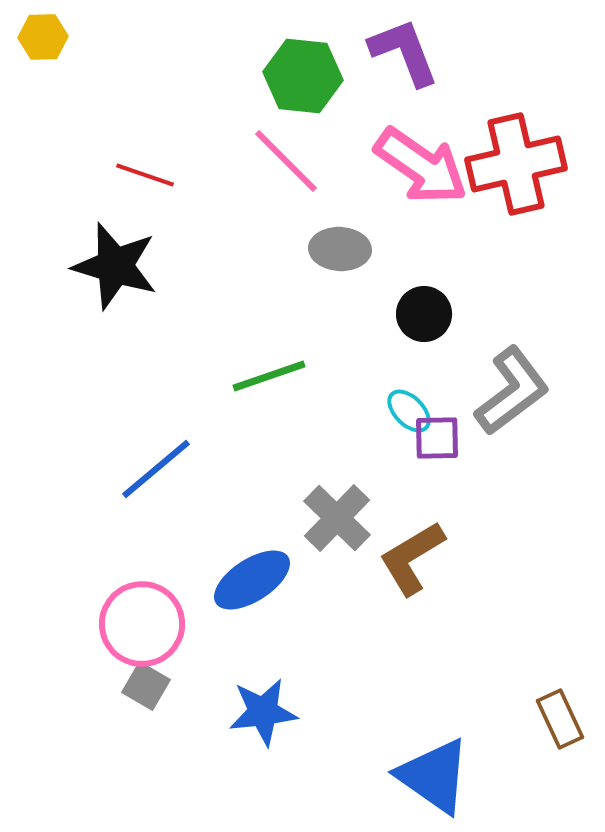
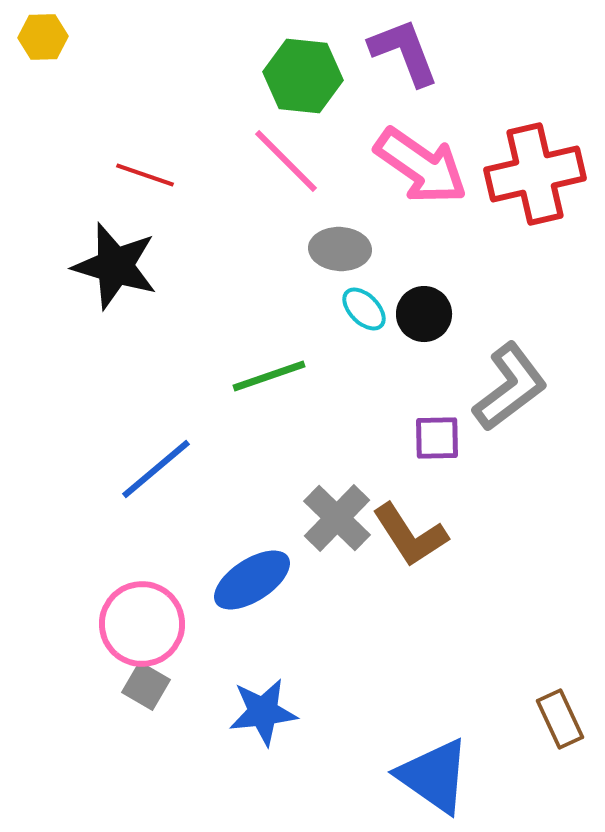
red cross: moved 19 px right, 10 px down
gray L-shape: moved 2 px left, 4 px up
cyan ellipse: moved 45 px left, 102 px up
brown L-shape: moved 2 px left, 23 px up; rotated 92 degrees counterclockwise
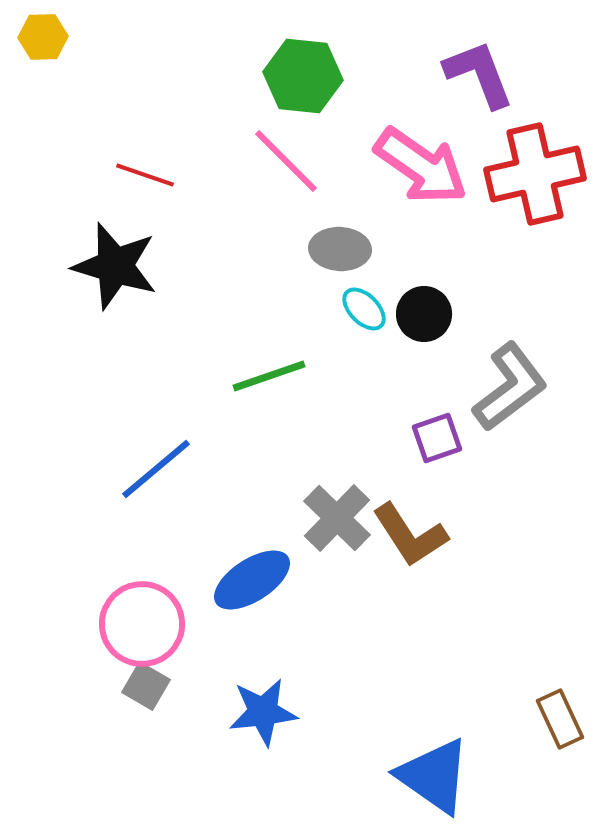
purple L-shape: moved 75 px right, 22 px down
purple square: rotated 18 degrees counterclockwise
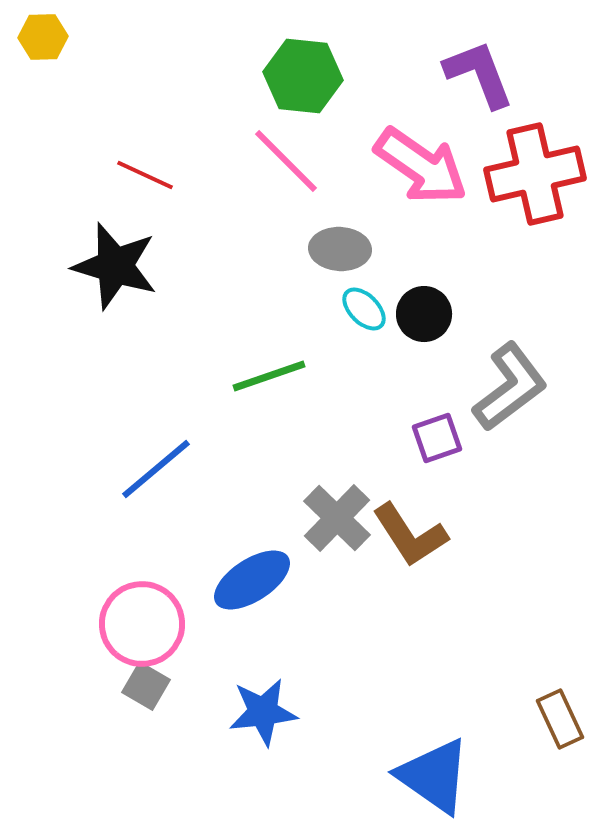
red line: rotated 6 degrees clockwise
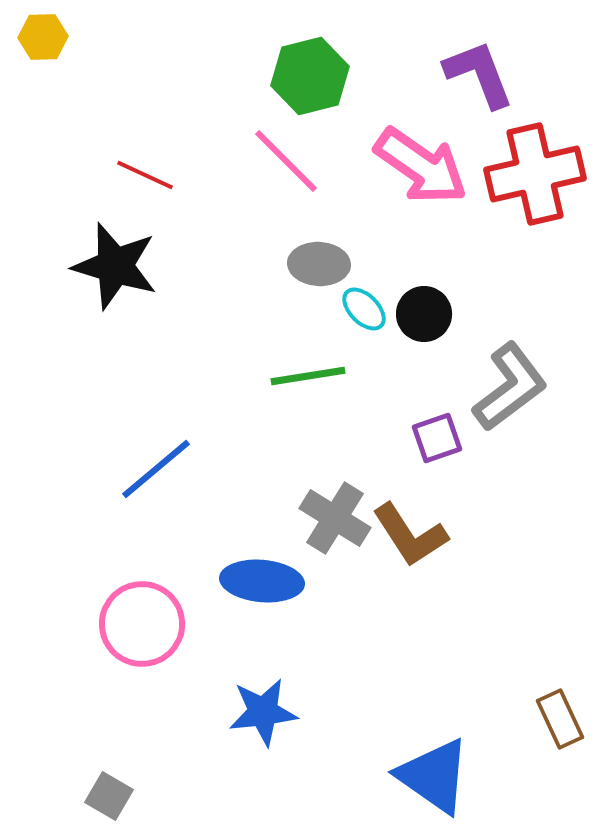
green hexagon: moved 7 px right; rotated 20 degrees counterclockwise
gray ellipse: moved 21 px left, 15 px down
green line: moved 39 px right; rotated 10 degrees clockwise
gray cross: moved 2 px left; rotated 12 degrees counterclockwise
blue ellipse: moved 10 px right, 1 px down; rotated 38 degrees clockwise
gray square: moved 37 px left, 110 px down
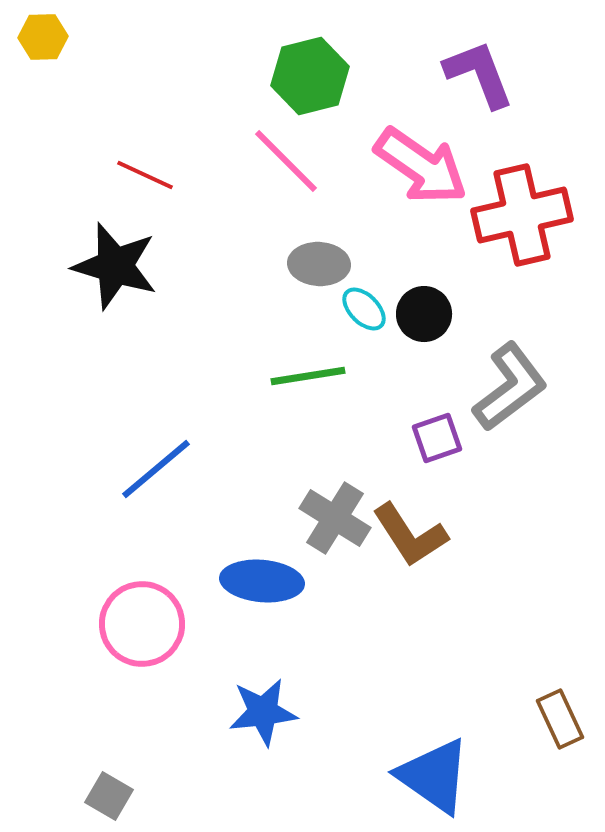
red cross: moved 13 px left, 41 px down
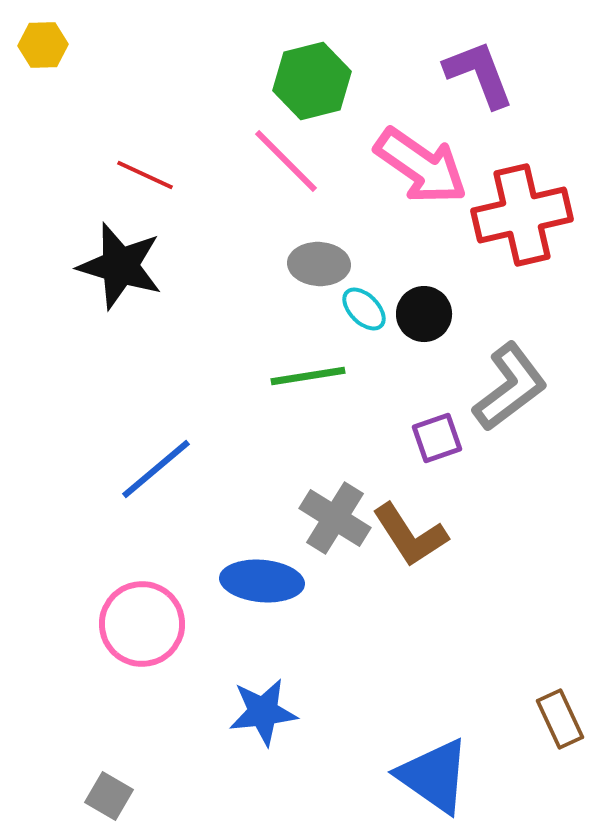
yellow hexagon: moved 8 px down
green hexagon: moved 2 px right, 5 px down
black star: moved 5 px right
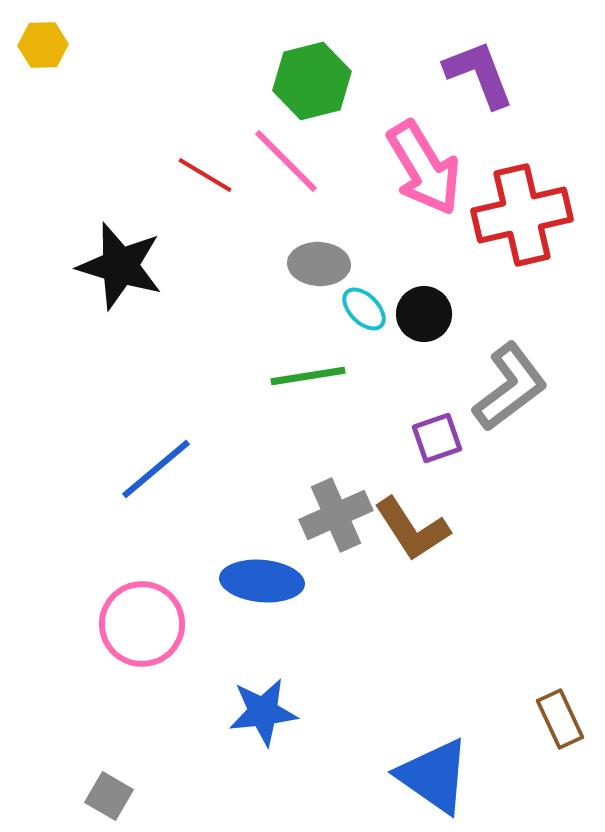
pink arrow: moved 3 px right, 2 px down; rotated 24 degrees clockwise
red line: moved 60 px right; rotated 6 degrees clockwise
gray cross: moved 1 px right, 3 px up; rotated 34 degrees clockwise
brown L-shape: moved 2 px right, 6 px up
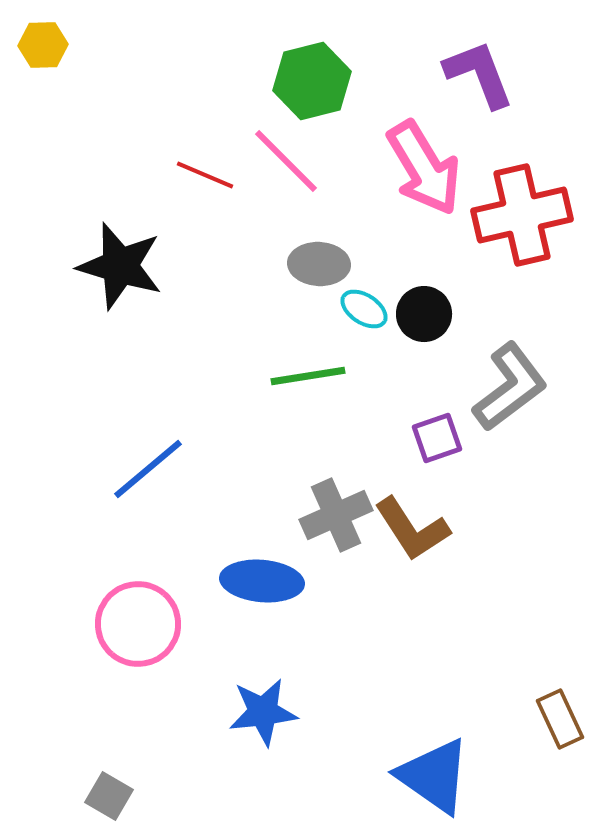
red line: rotated 8 degrees counterclockwise
cyan ellipse: rotated 12 degrees counterclockwise
blue line: moved 8 px left
pink circle: moved 4 px left
